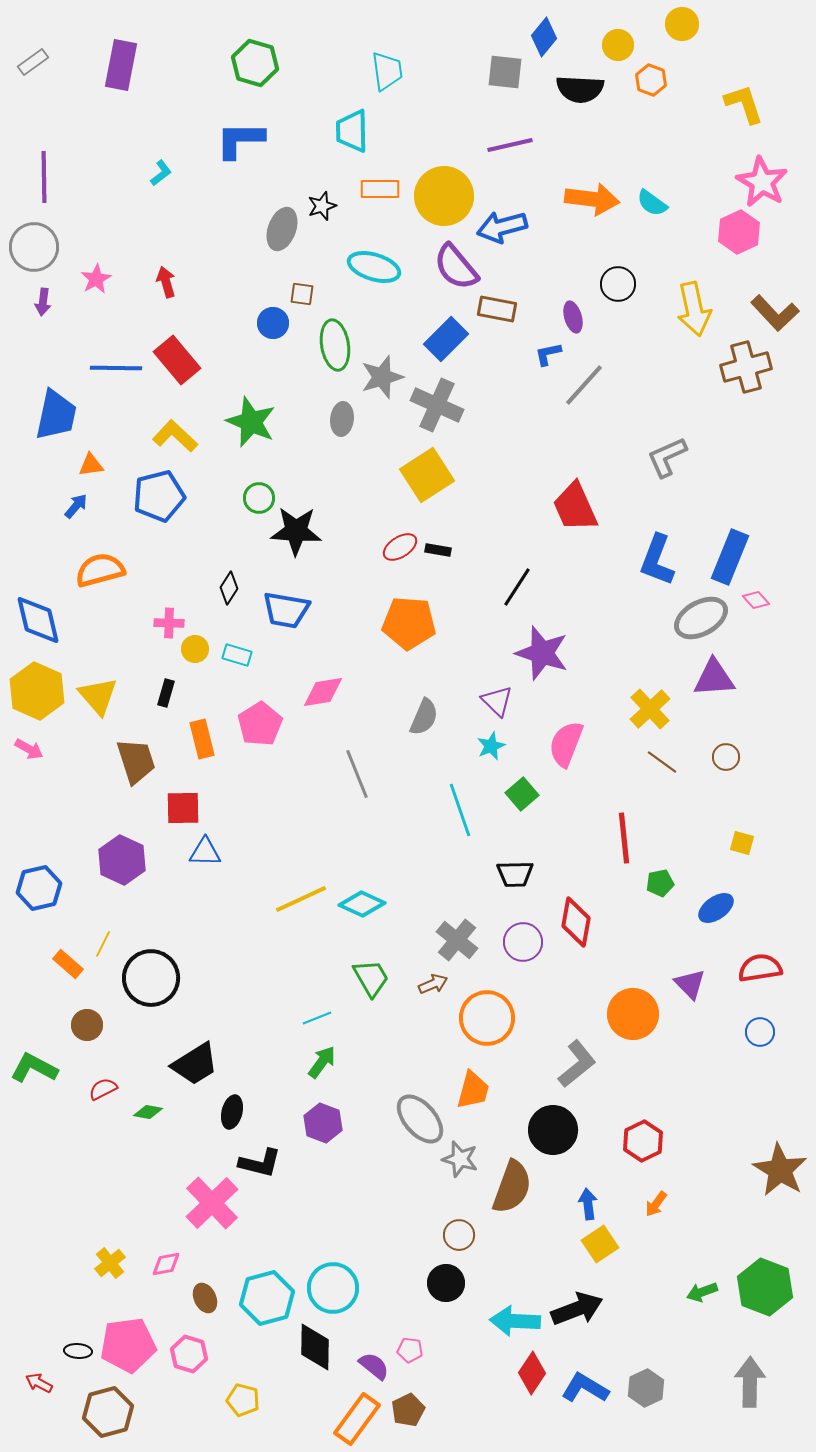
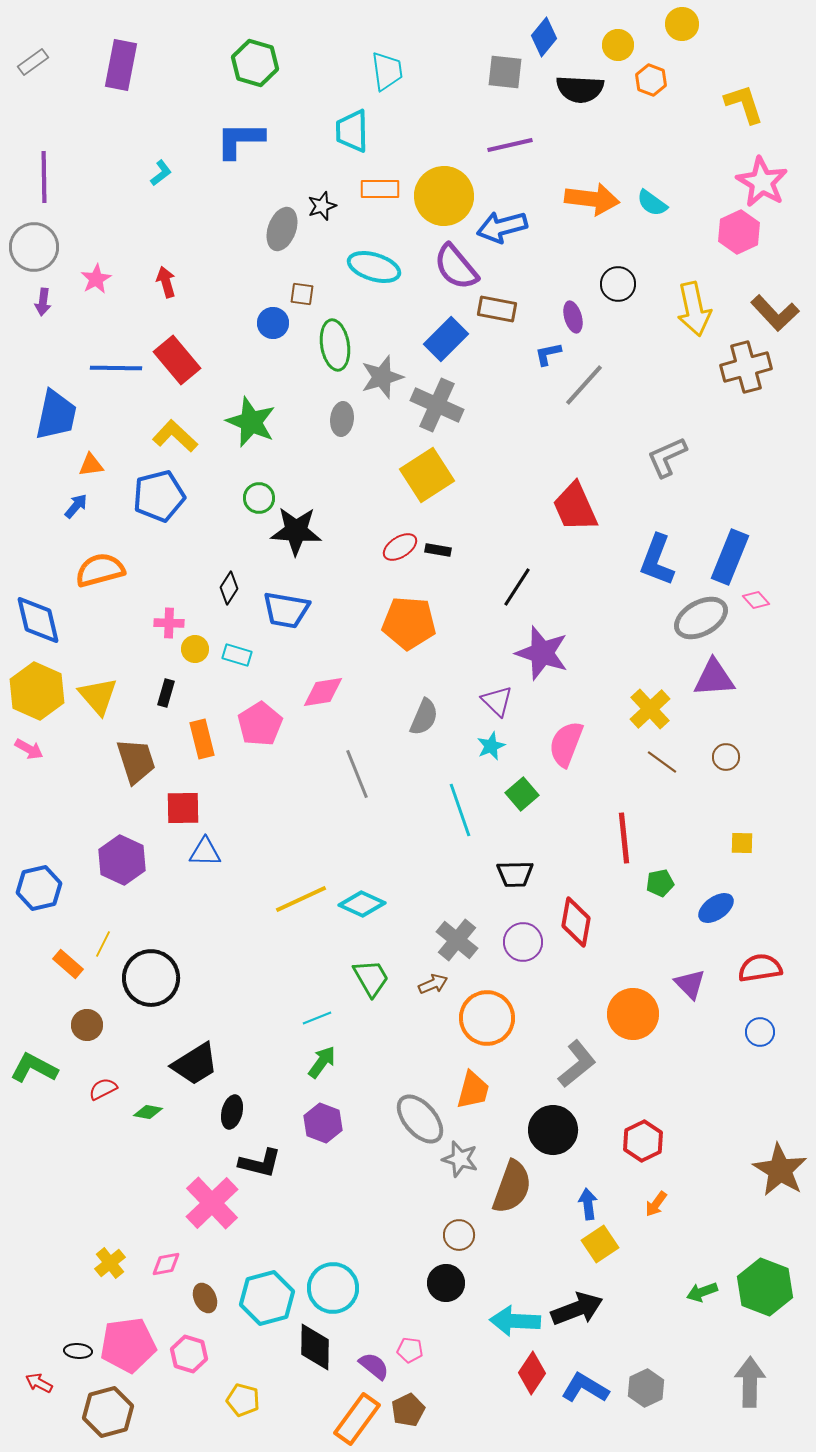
yellow square at (742, 843): rotated 15 degrees counterclockwise
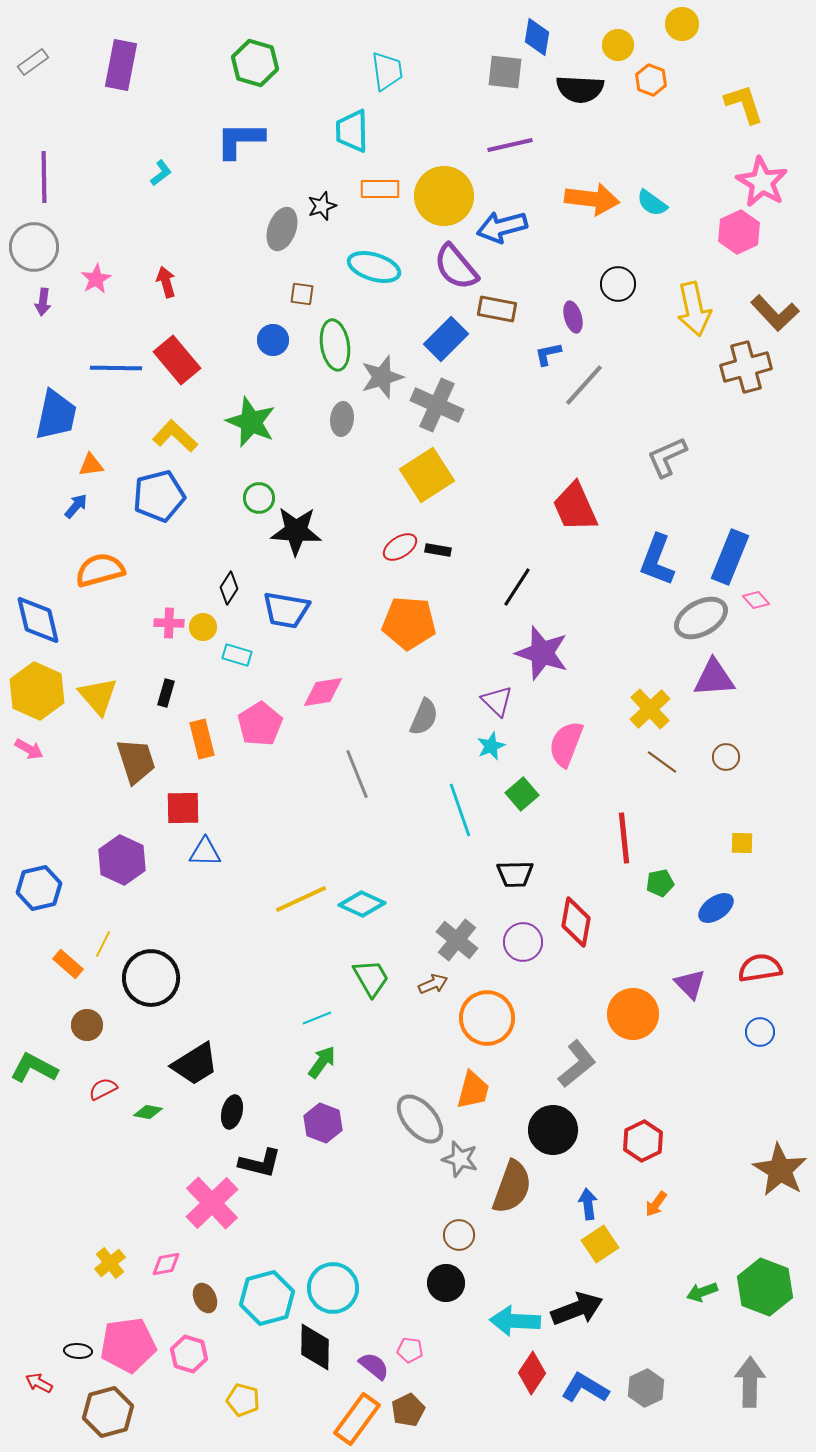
blue diamond at (544, 37): moved 7 px left; rotated 30 degrees counterclockwise
blue circle at (273, 323): moved 17 px down
yellow circle at (195, 649): moved 8 px right, 22 px up
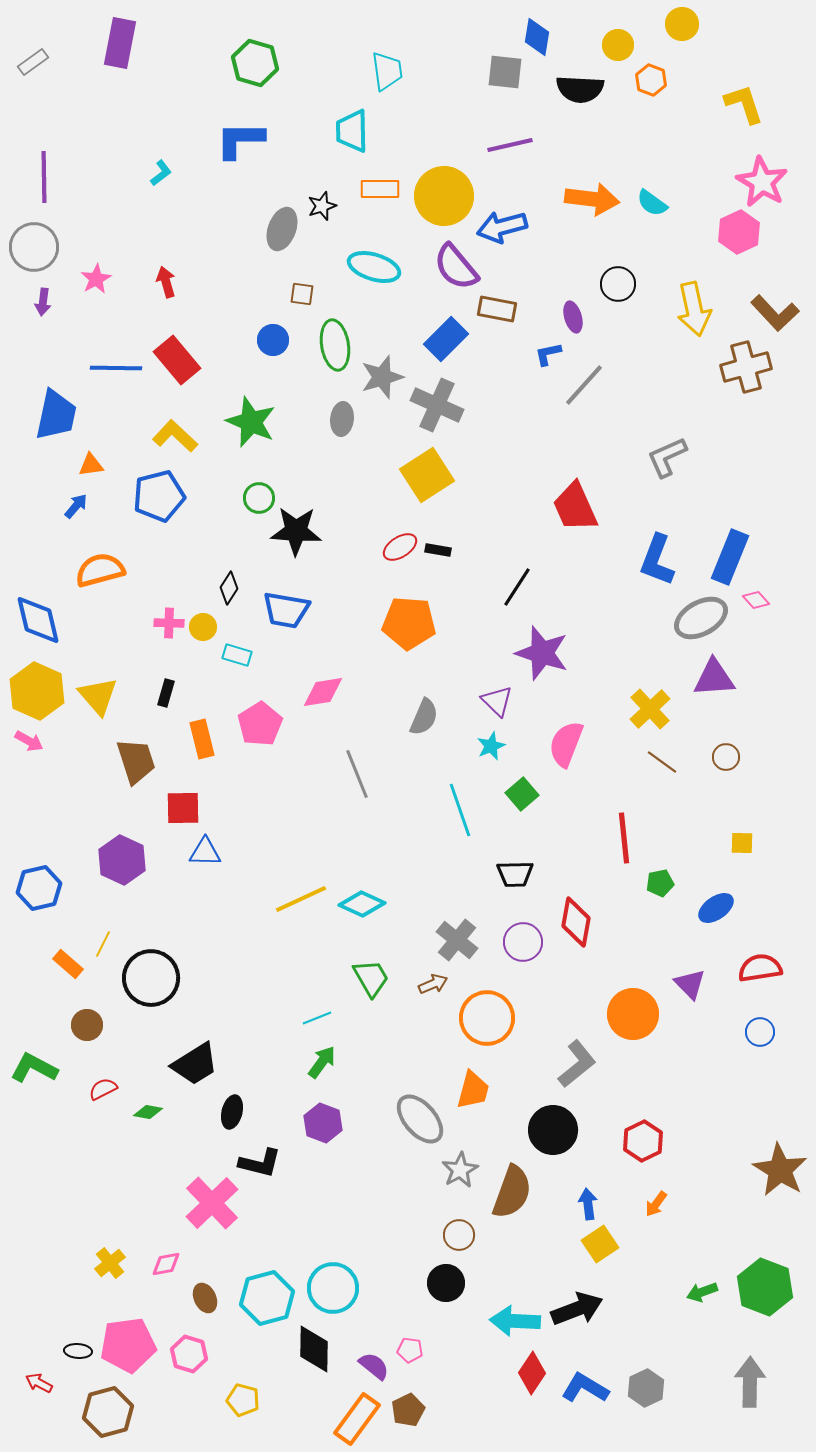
purple rectangle at (121, 65): moved 1 px left, 22 px up
pink arrow at (29, 749): moved 8 px up
gray star at (460, 1159): moved 11 px down; rotated 27 degrees clockwise
brown semicircle at (512, 1187): moved 5 px down
black diamond at (315, 1347): moved 1 px left, 2 px down
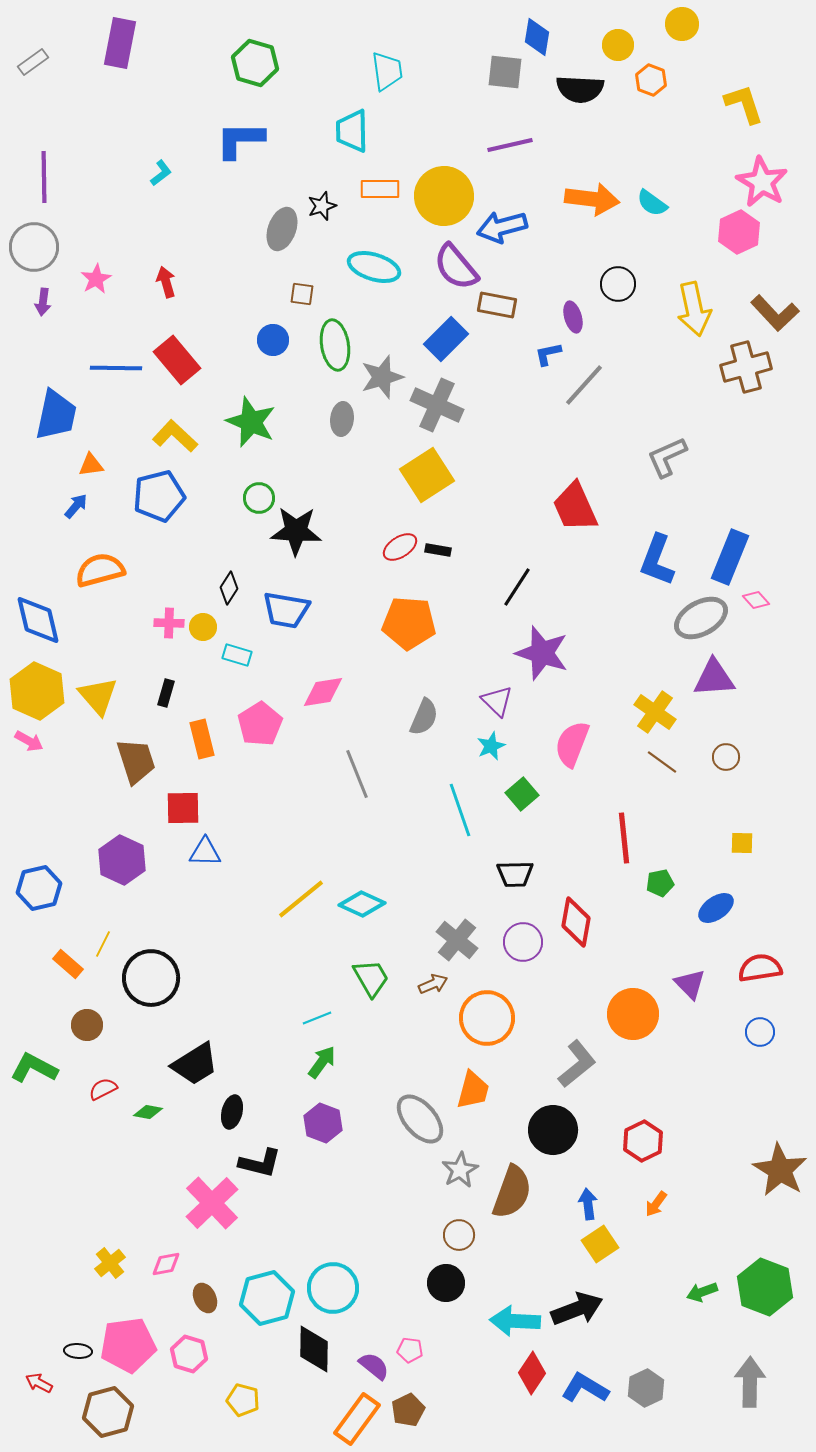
brown rectangle at (497, 309): moved 4 px up
yellow cross at (650, 709): moved 5 px right, 3 px down; rotated 12 degrees counterclockwise
pink semicircle at (566, 744): moved 6 px right
yellow line at (301, 899): rotated 14 degrees counterclockwise
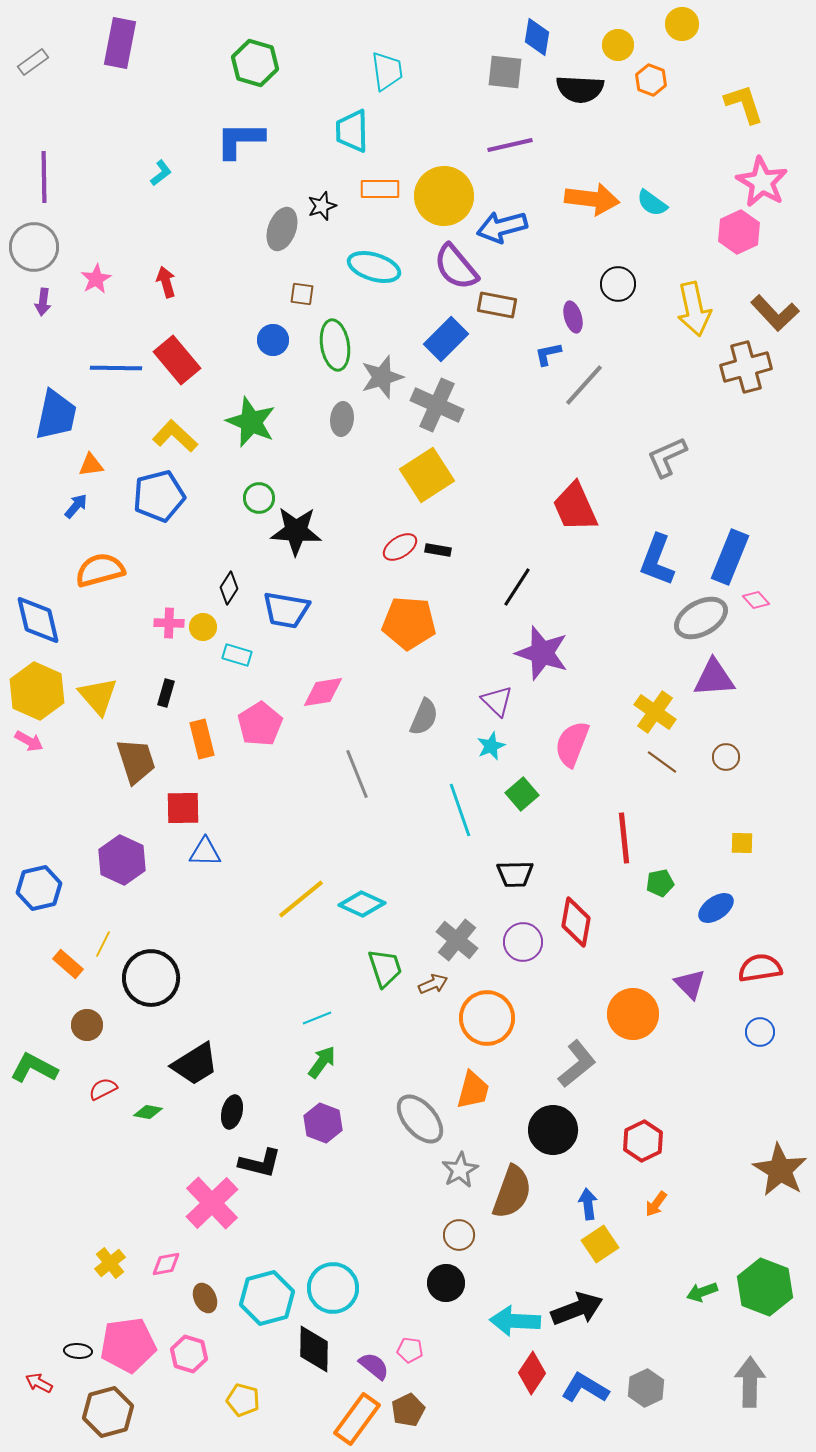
green trapezoid at (371, 978): moved 14 px right, 10 px up; rotated 12 degrees clockwise
